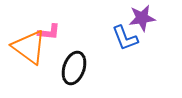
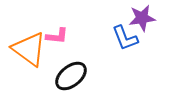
pink L-shape: moved 8 px right, 4 px down
orange triangle: moved 2 px down
black ellipse: moved 3 px left, 8 px down; rotated 32 degrees clockwise
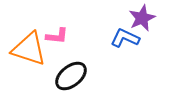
purple star: rotated 16 degrees counterclockwise
blue L-shape: rotated 136 degrees clockwise
orange triangle: rotated 18 degrees counterclockwise
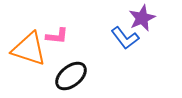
blue L-shape: rotated 152 degrees counterclockwise
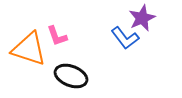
pink L-shape: rotated 65 degrees clockwise
black ellipse: rotated 60 degrees clockwise
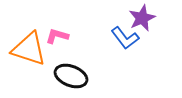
pink L-shape: rotated 125 degrees clockwise
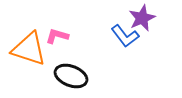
blue L-shape: moved 2 px up
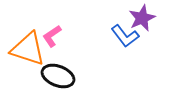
pink L-shape: moved 5 px left; rotated 50 degrees counterclockwise
orange triangle: moved 1 px left
black ellipse: moved 13 px left
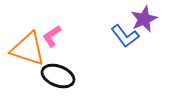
purple star: moved 2 px right, 1 px down
